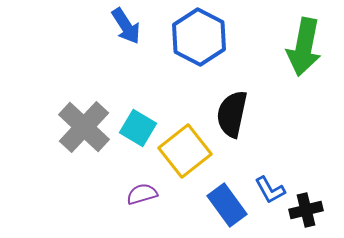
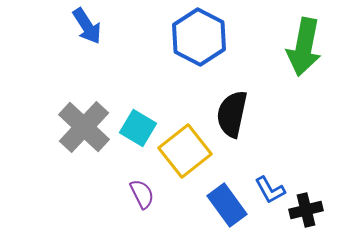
blue arrow: moved 39 px left
purple semicircle: rotated 80 degrees clockwise
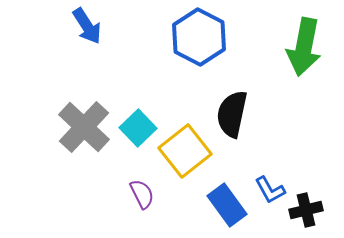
cyan square: rotated 15 degrees clockwise
